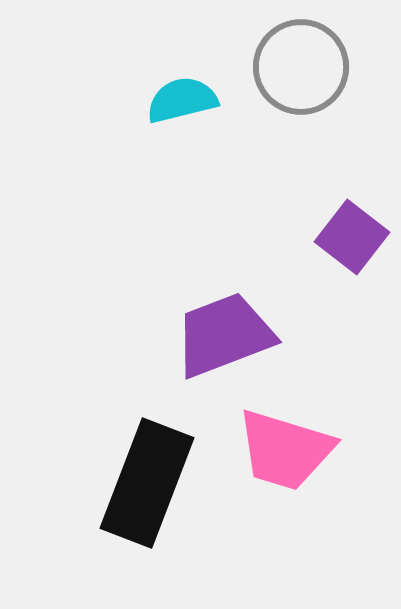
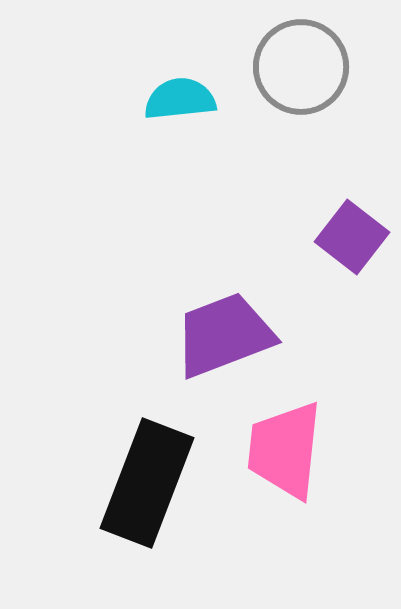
cyan semicircle: moved 2 px left, 1 px up; rotated 8 degrees clockwise
pink trapezoid: rotated 79 degrees clockwise
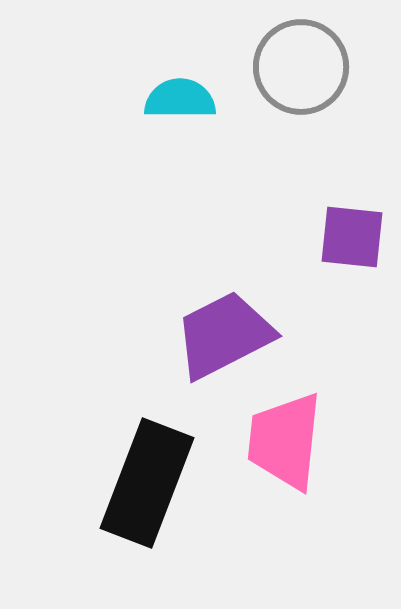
cyan semicircle: rotated 6 degrees clockwise
purple square: rotated 32 degrees counterclockwise
purple trapezoid: rotated 6 degrees counterclockwise
pink trapezoid: moved 9 px up
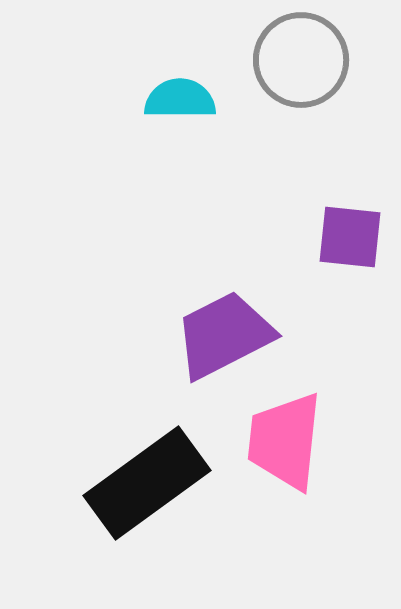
gray circle: moved 7 px up
purple square: moved 2 px left
black rectangle: rotated 33 degrees clockwise
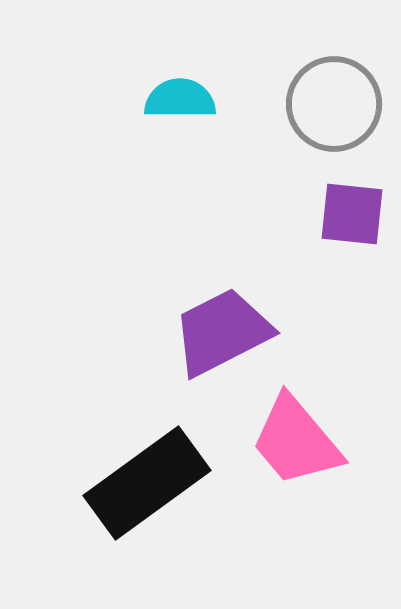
gray circle: moved 33 px right, 44 px down
purple square: moved 2 px right, 23 px up
purple trapezoid: moved 2 px left, 3 px up
pink trapezoid: moved 11 px right; rotated 46 degrees counterclockwise
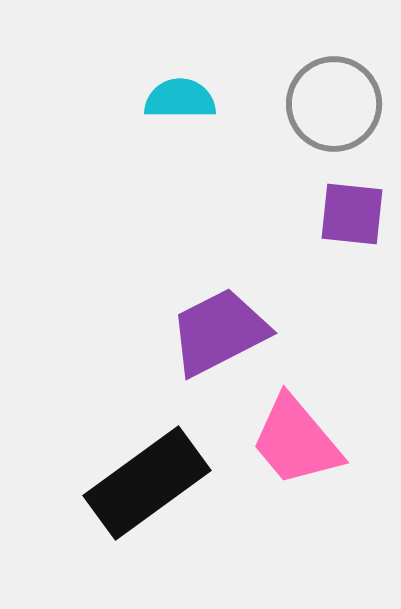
purple trapezoid: moved 3 px left
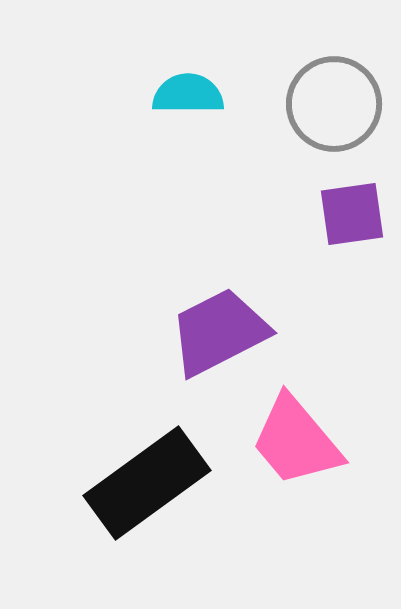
cyan semicircle: moved 8 px right, 5 px up
purple square: rotated 14 degrees counterclockwise
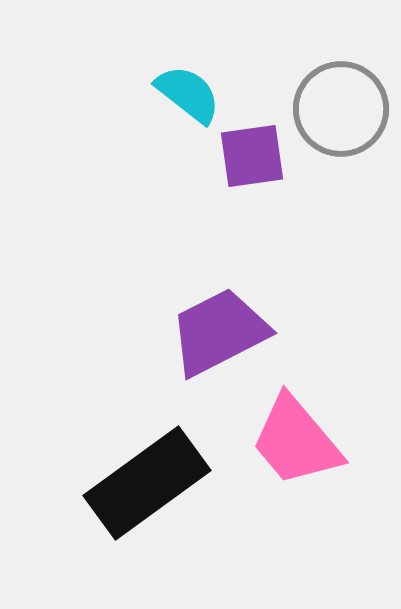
cyan semicircle: rotated 38 degrees clockwise
gray circle: moved 7 px right, 5 px down
purple square: moved 100 px left, 58 px up
